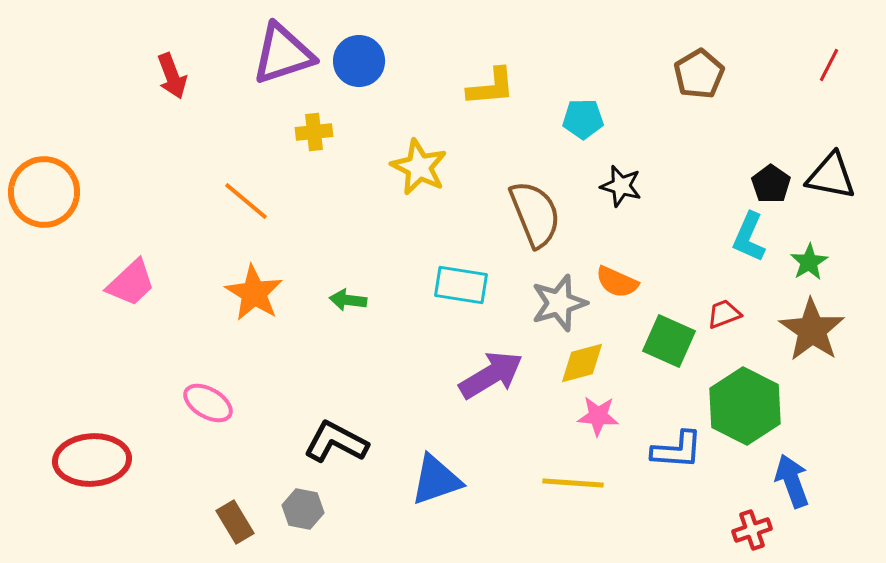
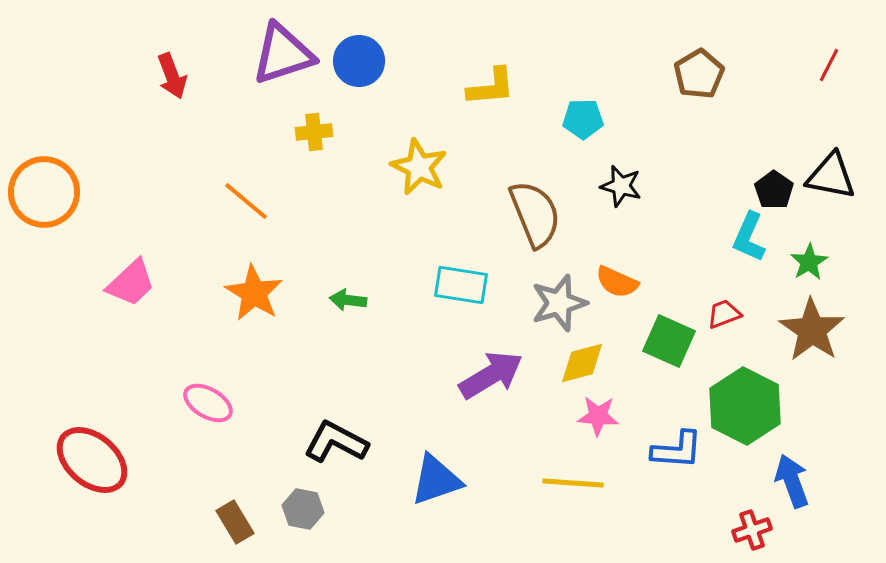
black pentagon: moved 3 px right, 6 px down
red ellipse: rotated 44 degrees clockwise
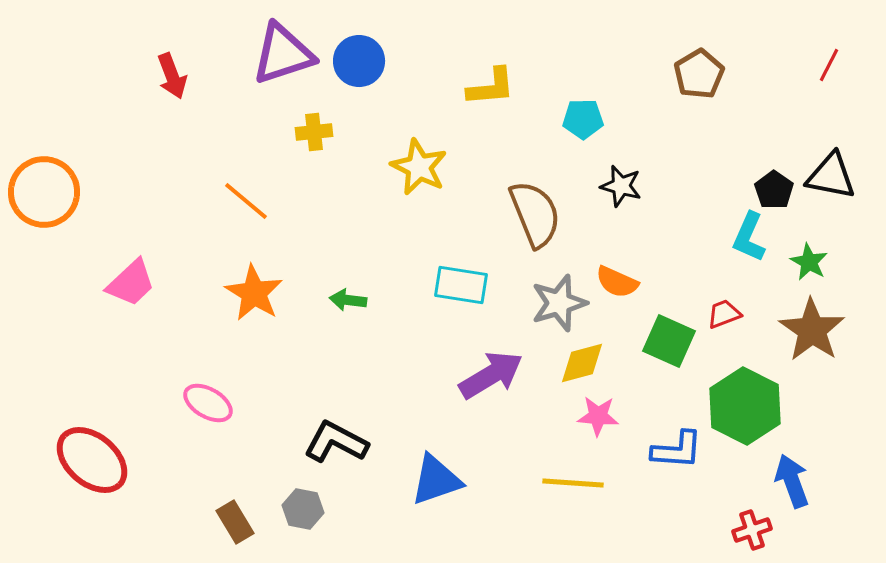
green star: rotated 12 degrees counterclockwise
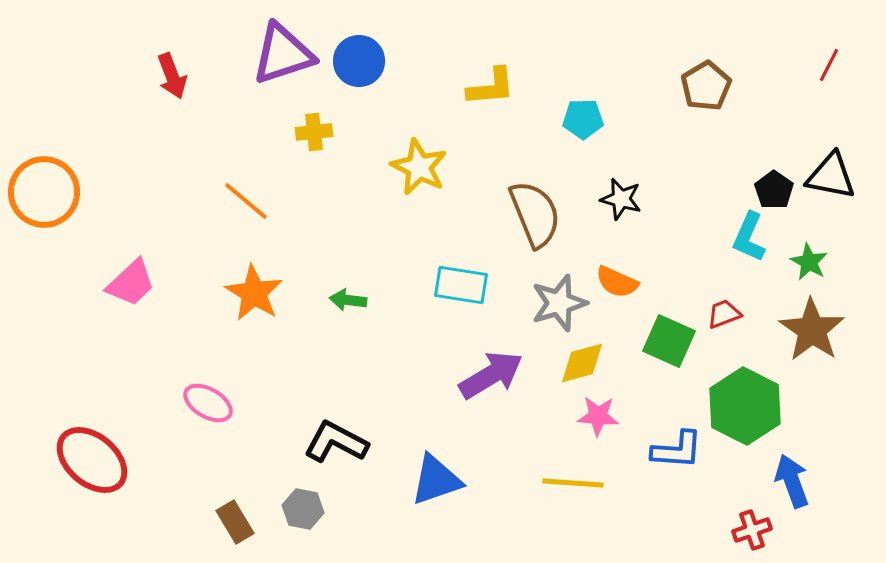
brown pentagon: moved 7 px right, 12 px down
black star: moved 13 px down
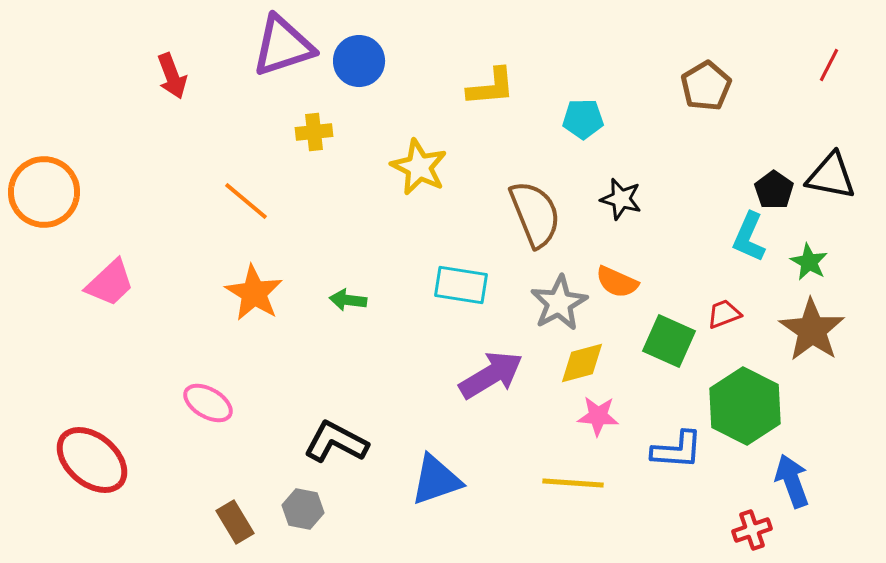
purple triangle: moved 8 px up
pink trapezoid: moved 21 px left
gray star: rotated 12 degrees counterclockwise
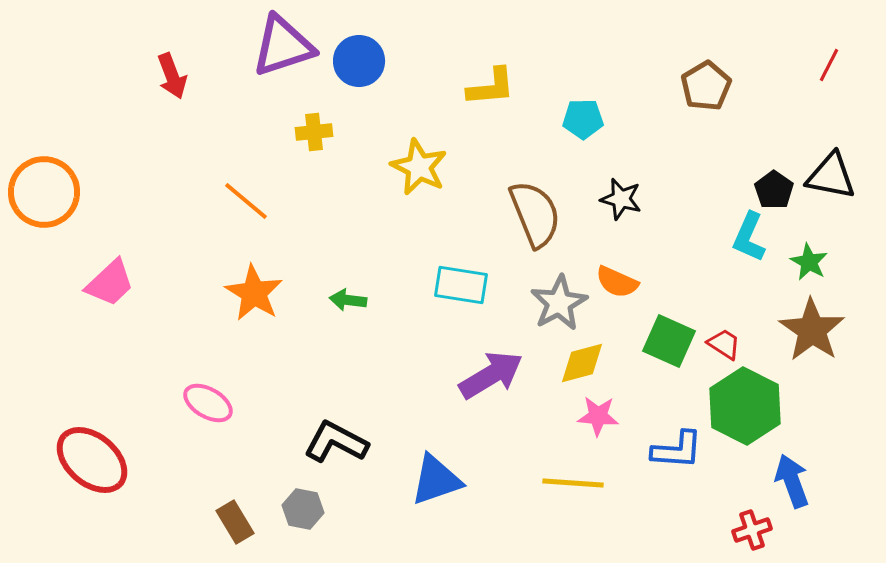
red trapezoid: moved 30 px down; rotated 54 degrees clockwise
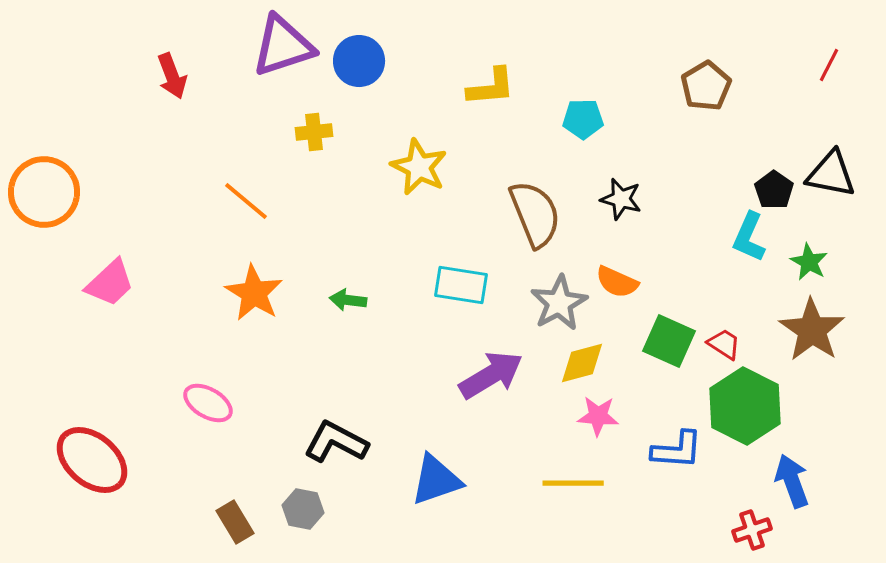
black triangle: moved 2 px up
yellow line: rotated 4 degrees counterclockwise
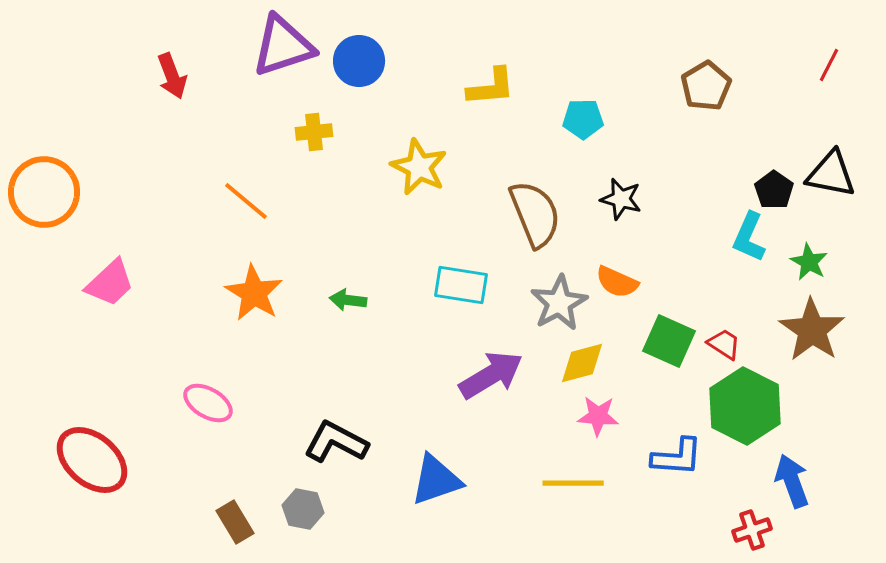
blue L-shape: moved 7 px down
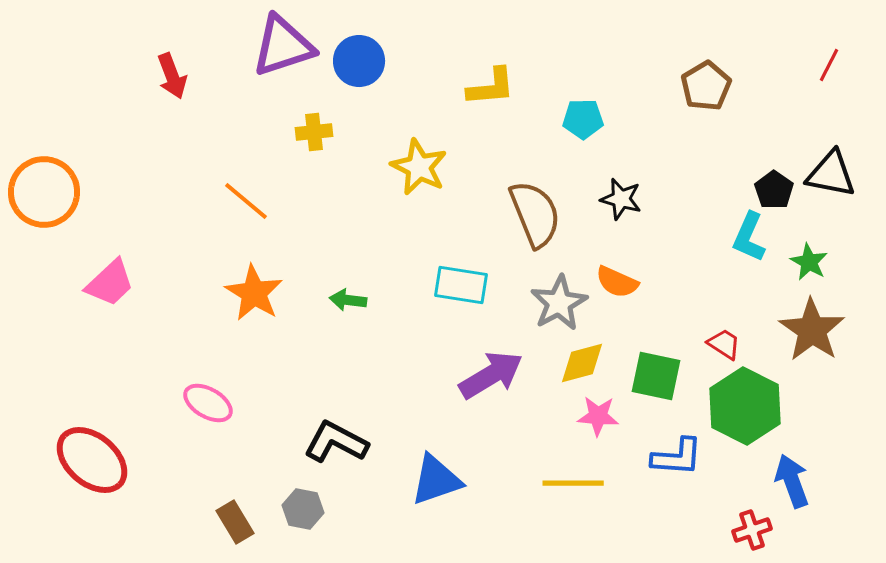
green square: moved 13 px left, 35 px down; rotated 12 degrees counterclockwise
